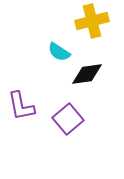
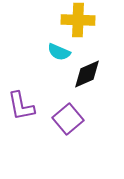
yellow cross: moved 14 px left, 1 px up; rotated 16 degrees clockwise
cyan semicircle: rotated 10 degrees counterclockwise
black diamond: rotated 16 degrees counterclockwise
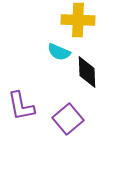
black diamond: moved 2 px up; rotated 68 degrees counterclockwise
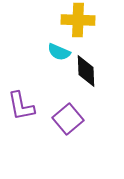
black diamond: moved 1 px left, 1 px up
